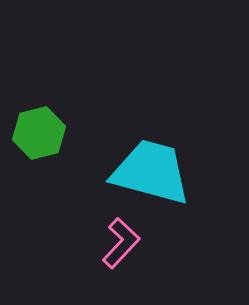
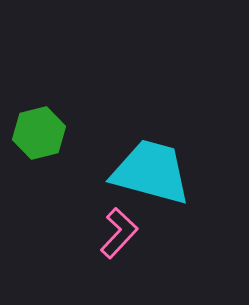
pink L-shape: moved 2 px left, 10 px up
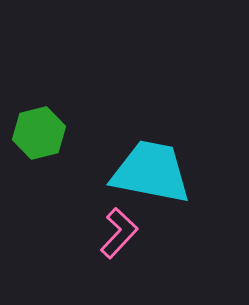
cyan trapezoid: rotated 4 degrees counterclockwise
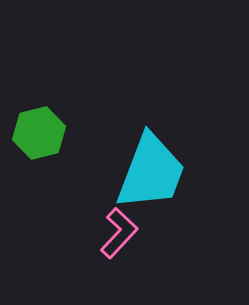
cyan trapezoid: rotated 100 degrees clockwise
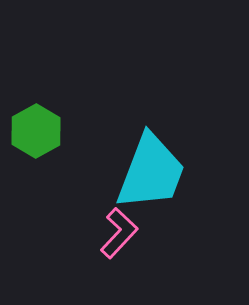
green hexagon: moved 3 px left, 2 px up; rotated 15 degrees counterclockwise
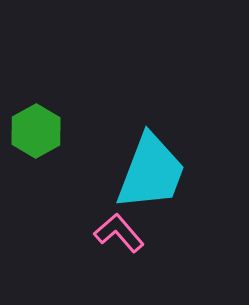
pink L-shape: rotated 84 degrees counterclockwise
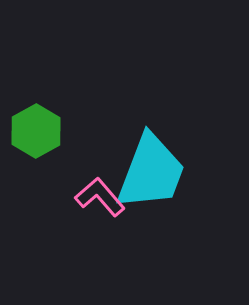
pink L-shape: moved 19 px left, 36 px up
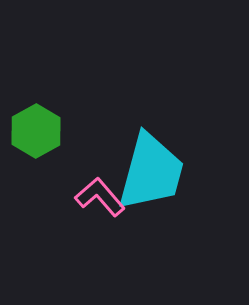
cyan trapezoid: rotated 6 degrees counterclockwise
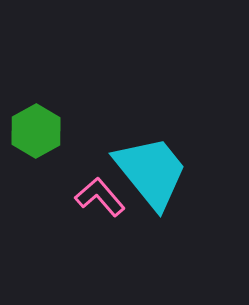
cyan trapezoid: rotated 54 degrees counterclockwise
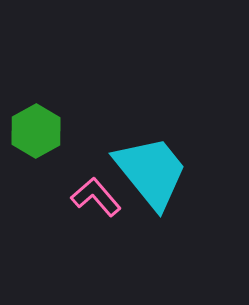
pink L-shape: moved 4 px left
